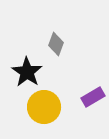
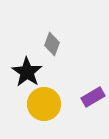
gray diamond: moved 4 px left
yellow circle: moved 3 px up
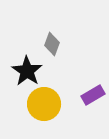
black star: moved 1 px up
purple rectangle: moved 2 px up
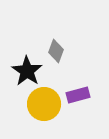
gray diamond: moved 4 px right, 7 px down
purple rectangle: moved 15 px left; rotated 15 degrees clockwise
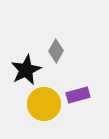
gray diamond: rotated 10 degrees clockwise
black star: moved 1 px left, 1 px up; rotated 12 degrees clockwise
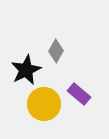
purple rectangle: moved 1 px right, 1 px up; rotated 55 degrees clockwise
